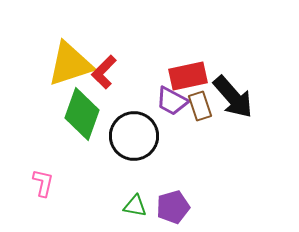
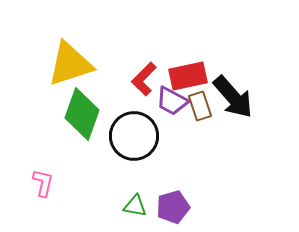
red L-shape: moved 40 px right, 7 px down
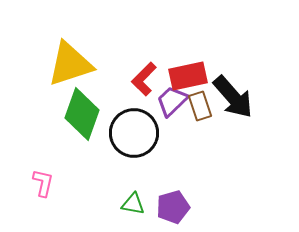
purple trapezoid: rotated 108 degrees clockwise
black circle: moved 3 px up
green triangle: moved 2 px left, 2 px up
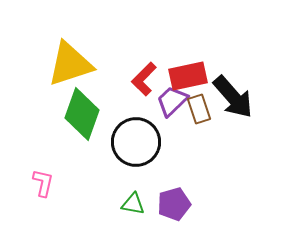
brown rectangle: moved 1 px left, 3 px down
black circle: moved 2 px right, 9 px down
purple pentagon: moved 1 px right, 3 px up
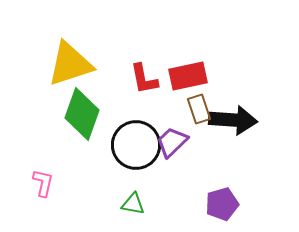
red L-shape: rotated 56 degrees counterclockwise
black arrow: moved 23 px down; rotated 45 degrees counterclockwise
purple trapezoid: moved 41 px down
black circle: moved 3 px down
purple pentagon: moved 48 px right
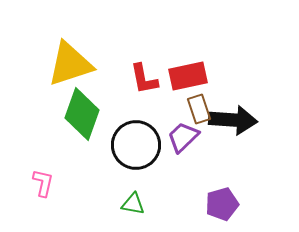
purple trapezoid: moved 11 px right, 5 px up
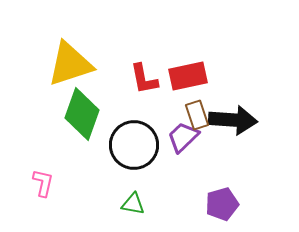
brown rectangle: moved 2 px left, 6 px down
black circle: moved 2 px left
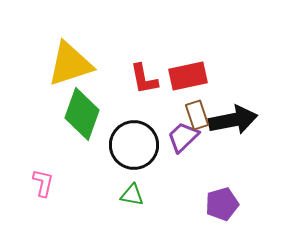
black arrow: rotated 15 degrees counterclockwise
green triangle: moved 1 px left, 9 px up
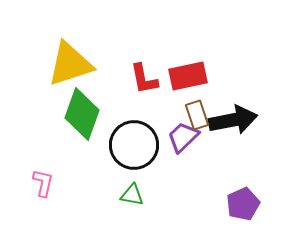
purple pentagon: moved 21 px right; rotated 8 degrees counterclockwise
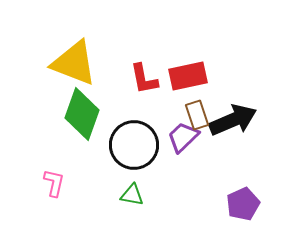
yellow triangle: moved 4 px right, 1 px up; rotated 39 degrees clockwise
black arrow: rotated 12 degrees counterclockwise
pink L-shape: moved 11 px right
